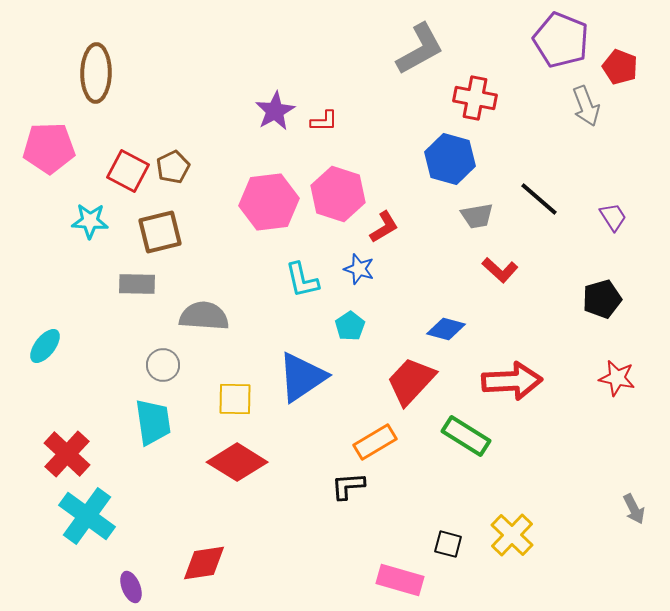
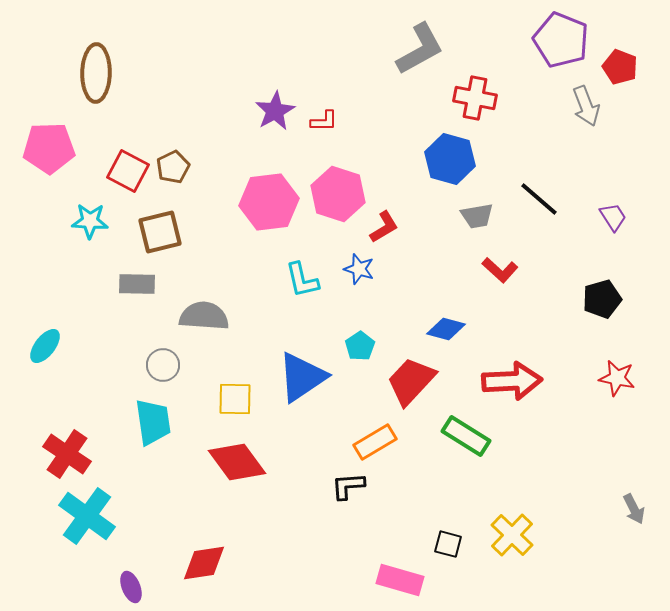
cyan pentagon at (350, 326): moved 10 px right, 20 px down
red cross at (67, 454): rotated 9 degrees counterclockwise
red diamond at (237, 462): rotated 22 degrees clockwise
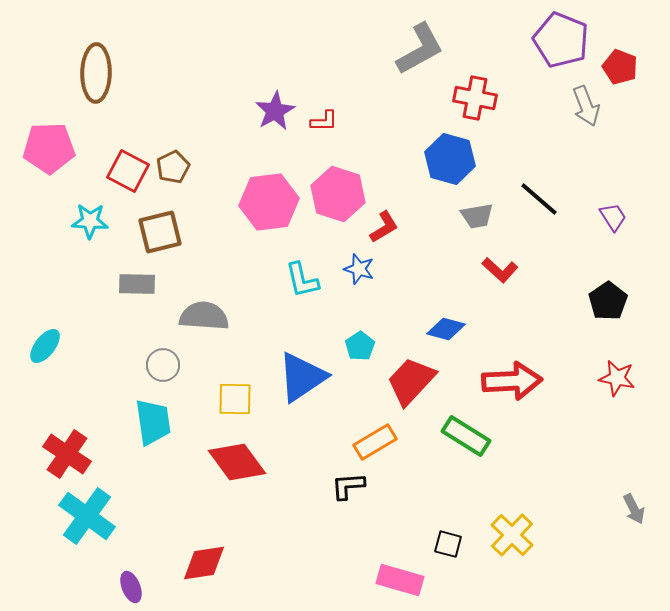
black pentagon at (602, 299): moved 6 px right, 2 px down; rotated 18 degrees counterclockwise
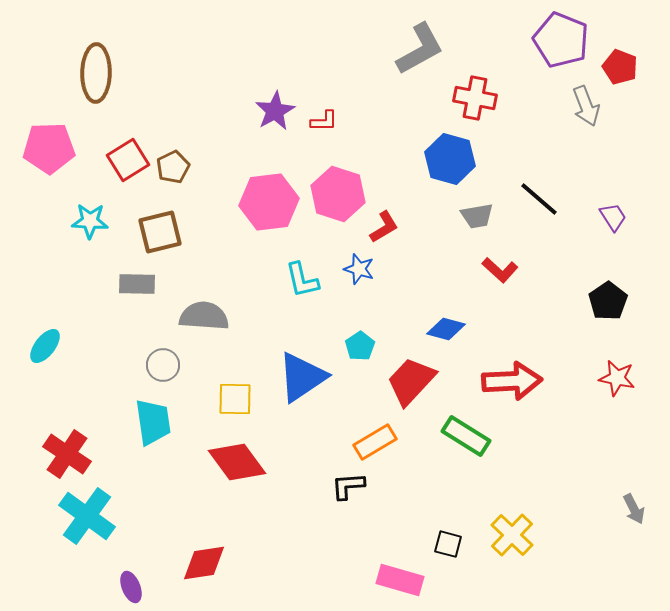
red square at (128, 171): moved 11 px up; rotated 30 degrees clockwise
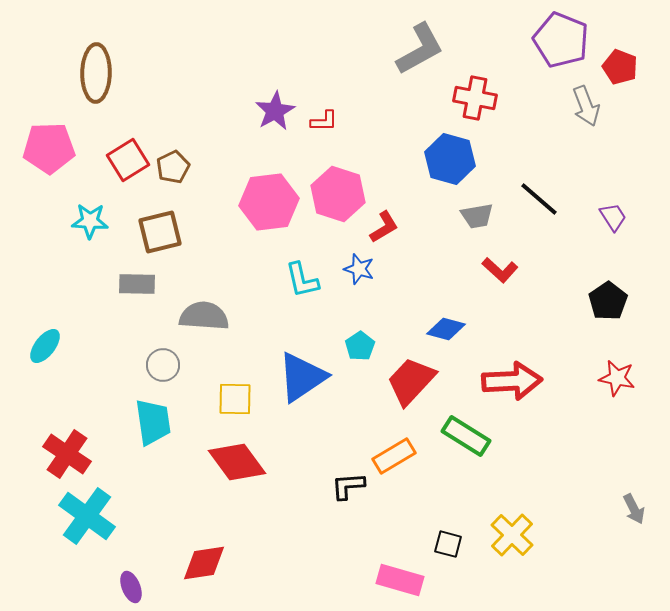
orange rectangle at (375, 442): moved 19 px right, 14 px down
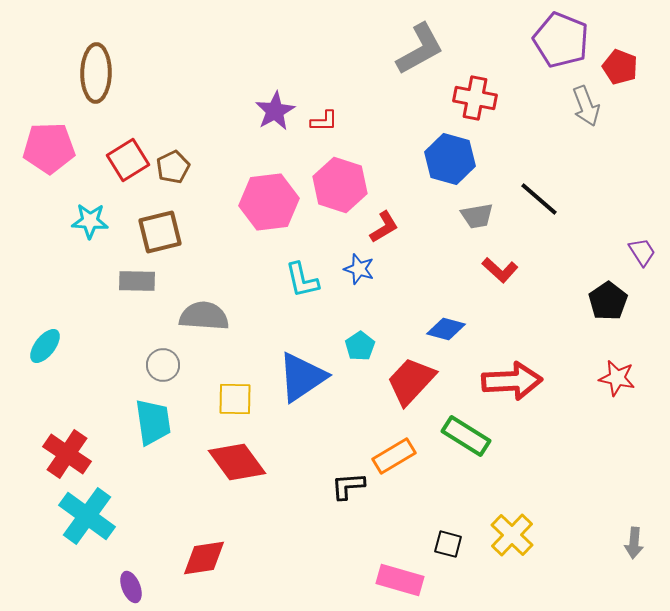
pink hexagon at (338, 194): moved 2 px right, 9 px up
purple trapezoid at (613, 217): moved 29 px right, 35 px down
gray rectangle at (137, 284): moved 3 px up
gray arrow at (634, 509): moved 34 px down; rotated 32 degrees clockwise
red diamond at (204, 563): moved 5 px up
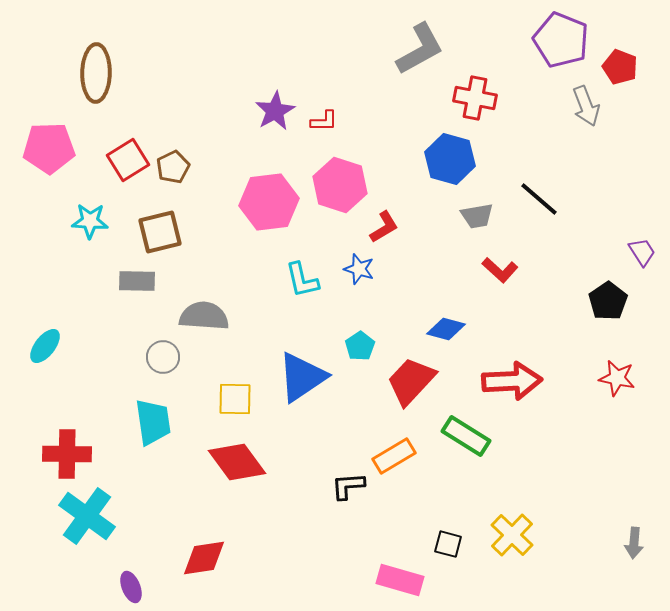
gray circle at (163, 365): moved 8 px up
red cross at (67, 454): rotated 33 degrees counterclockwise
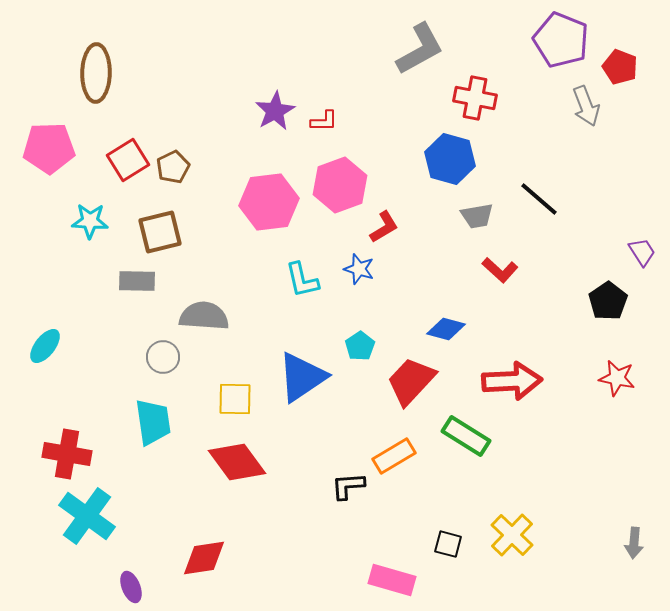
pink hexagon at (340, 185): rotated 22 degrees clockwise
red cross at (67, 454): rotated 9 degrees clockwise
pink rectangle at (400, 580): moved 8 px left
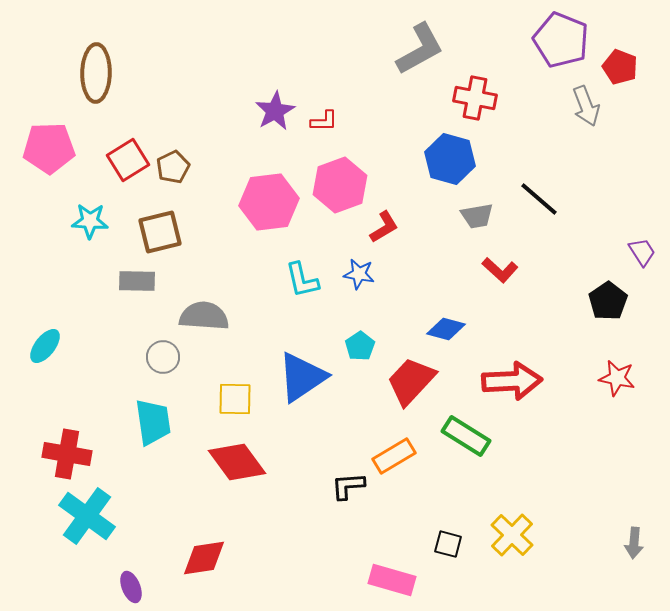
blue star at (359, 269): moved 5 px down; rotated 8 degrees counterclockwise
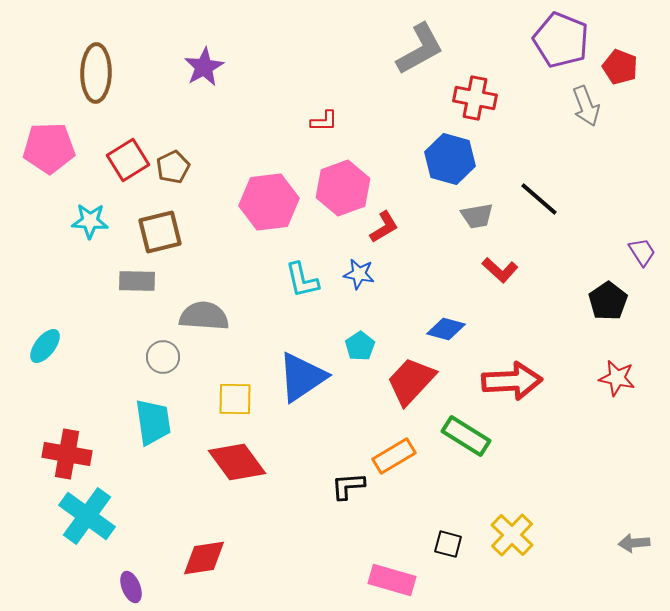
purple star at (275, 111): moved 71 px left, 44 px up
pink hexagon at (340, 185): moved 3 px right, 3 px down
gray arrow at (634, 543): rotated 80 degrees clockwise
